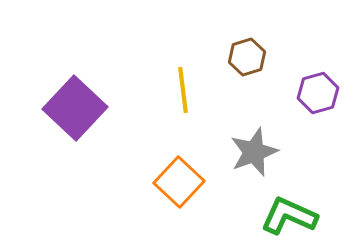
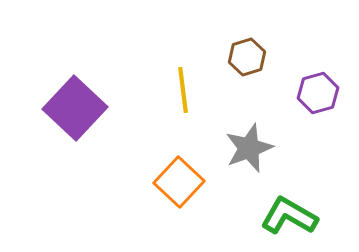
gray star: moved 5 px left, 4 px up
green L-shape: rotated 6 degrees clockwise
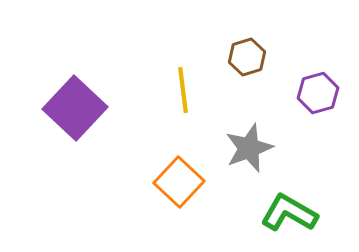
green L-shape: moved 3 px up
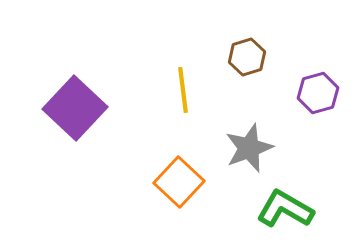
green L-shape: moved 4 px left, 4 px up
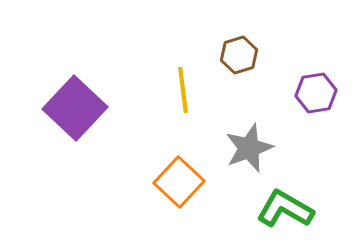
brown hexagon: moved 8 px left, 2 px up
purple hexagon: moved 2 px left; rotated 6 degrees clockwise
